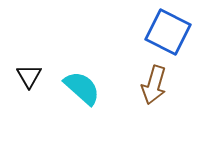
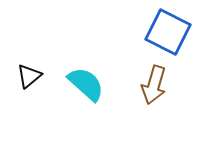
black triangle: rotated 20 degrees clockwise
cyan semicircle: moved 4 px right, 4 px up
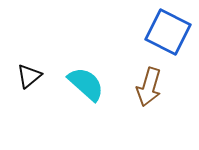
brown arrow: moved 5 px left, 2 px down
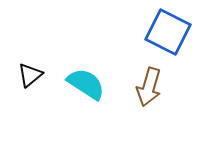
black triangle: moved 1 px right, 1 px up
cyan semicircle: rotated 9 degrees counterclockwise
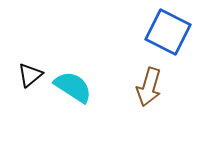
cyan semicircle: moved 13 px left, 3 px down
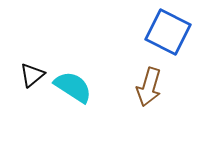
black triangle: moved 2 px right
